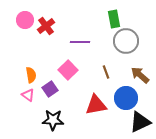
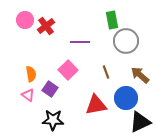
green rectangle: moved 2 px left, 1 px down
orange semicircle: moved 1 px up
purple square: rotated 21 degrees counterclockwise
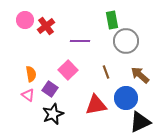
purple line: moved 1 px up
black star: moved 6 px up; rotated 25 degrees counterclockwise
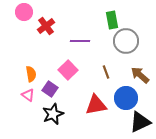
pink circle: moved 1 px left, 8 px up
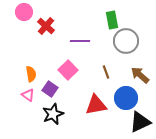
red cross: rotated 12 degrees counterclockwise
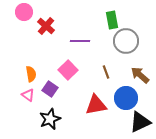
black star: moved 3 px left, 5 px down
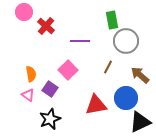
brown line: moved 2 px right, 5 px up; rotated 48 degrees clockwise
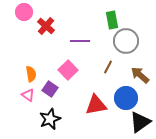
black triangle: rotated 10 degrees counterclockwise
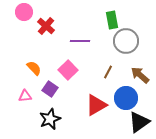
brown line: moved 5 px down
orange semicircle: moved 3 px right, 6 px up; rotated 35 degrees counterclockwise
pink triangle: moved 3 px left, 1 px down; rotated 40 degrees counterclockwise
red triangle: rotated 20 degrees counterclockwise
black triangle: moved 1 px left
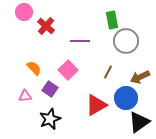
brown arrow: moved 2 px down; rotated 66 degrees counterclockwise
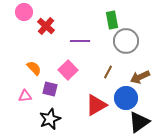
purple square: rotated 21 degrees counterclockwise
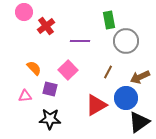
green rectangle: moved 3 px left
red cross: rotated 12 degrees clockwise
black star: rotated 25 degrees clockwise
